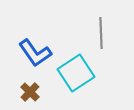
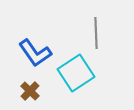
gray line: moved 5 px left
brown cross: moved 1 px up
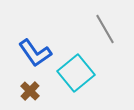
gray line: moved 9 px right, 4 px up; rotated 28 degrees counterclockwise
cyan square: rotated 6 degrees counterclockwise
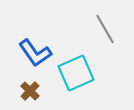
cyan square: rotated 15 degrees clockwise
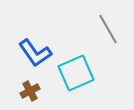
gray line: moved 3 px right
brown cross: rotated 18 degrees clockwise
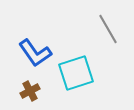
cyan square: rotated 6 degrees clockwise
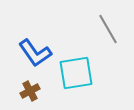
cyan square: rotated 9 degrees clockwise
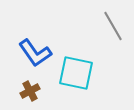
gray line: moved 5 px right, 3 px up
cyan square: rotated 21 degrees clockwise
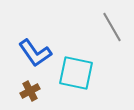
gray line: moved 1 px left, 1 px down
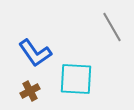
cyan square: moved 6 px down; rotated 9 degrees counterclockwise
